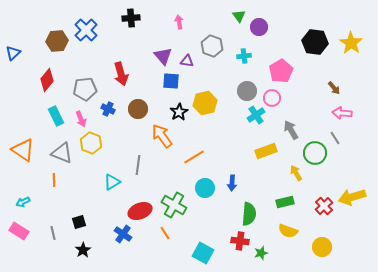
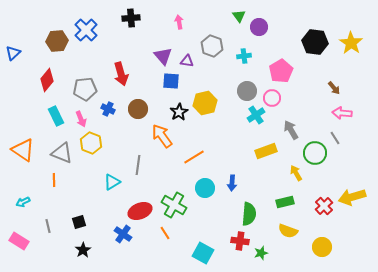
pink rectangle at (19, 231): moved 10 px down
gray line at (53, 233): moved 5 px left, 7 px up
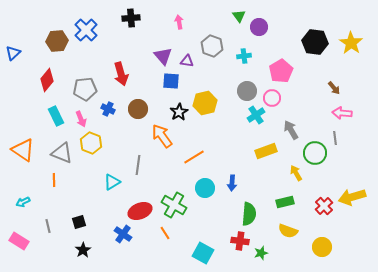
gray line at (335, 138): rotated 24 degrees clockwise
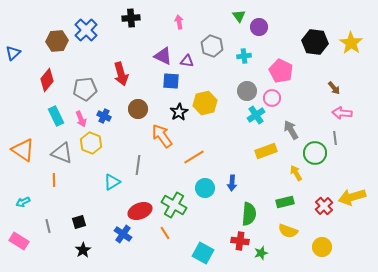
purple triangle at (163, 56): rotated 24 degrees counterclockwise
pink pentagon at (281, 71): rotated 15 degrees counterclockwise
blue cross at (108, 109): moved 4 px left, 7 px down
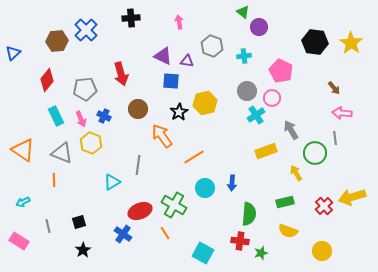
green triangle at (239, 16): moved 4 px right, 4 px up; rotated 16 degrees counterclockwise
yellow circle at (322, 247): moved 4 px down
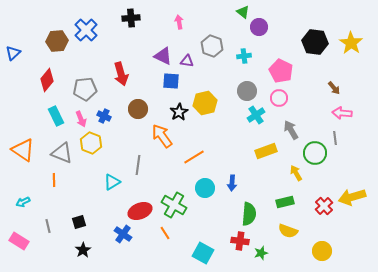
pink circle at (272, 98): moved 7 px right
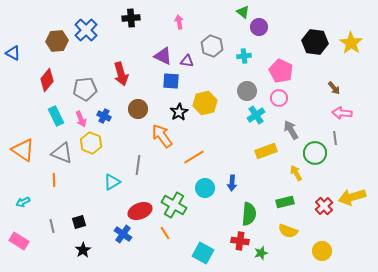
blue triangle at (13, 53): rotated 49 degrees counterclockwise
gray line at (48, 226): moved 4 px right
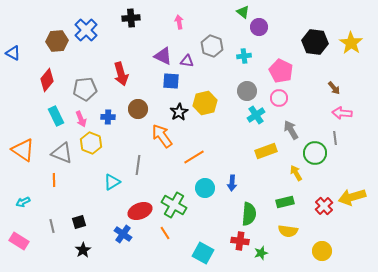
blue cross at (104, 116): moved 4 px right, 1 px down; rotated 24 degrees counterclockwise
yellow semicircle at (288, 231): rotated 12 degrees counterclockwise
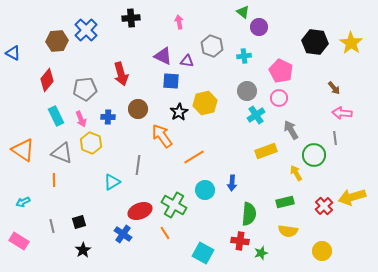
green circle at (315, 153): moved 1 px left, 2 px down
cyan circle at (205, 188): moved 2 px down
